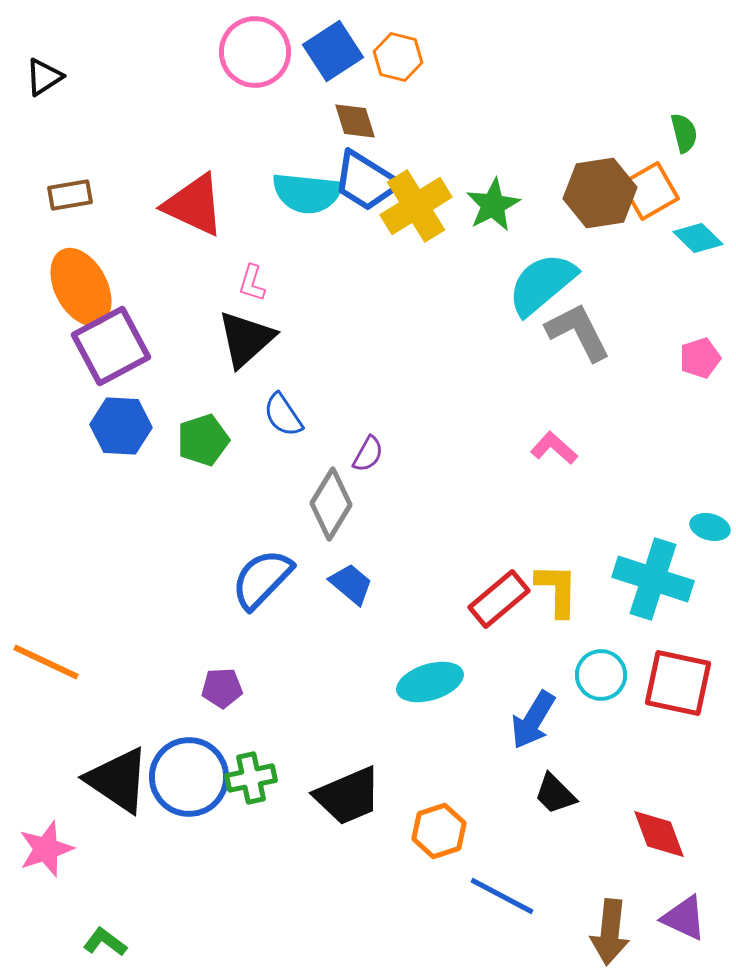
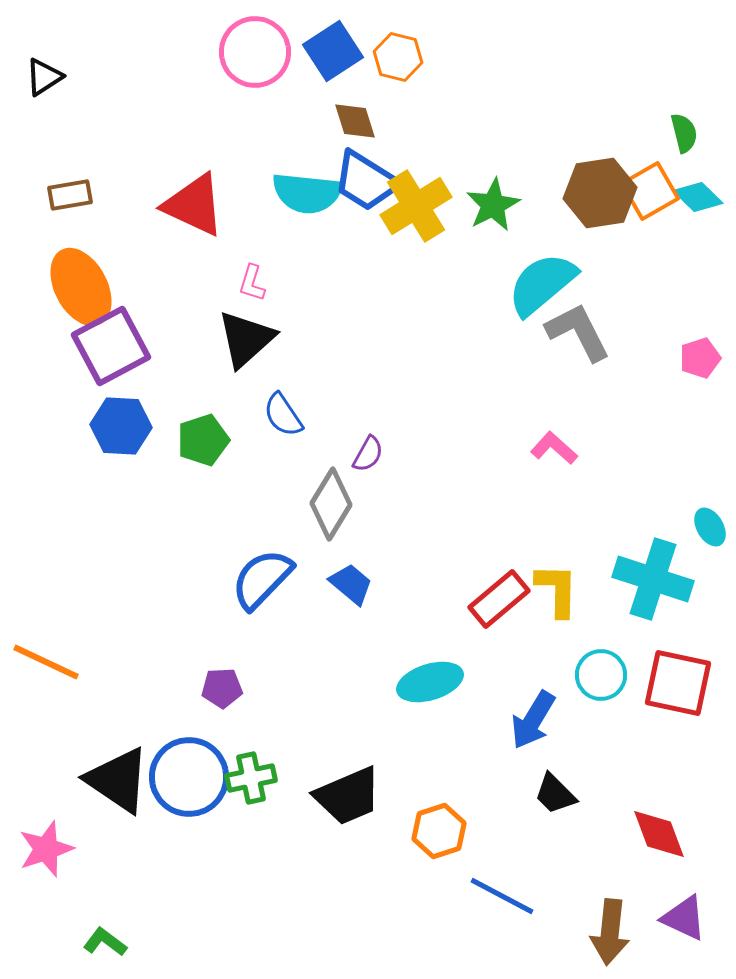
cyan diamond at (698, 238): moved 41 px up
cyan ellipse at (710, 527): rotated 45 degrees clockwise
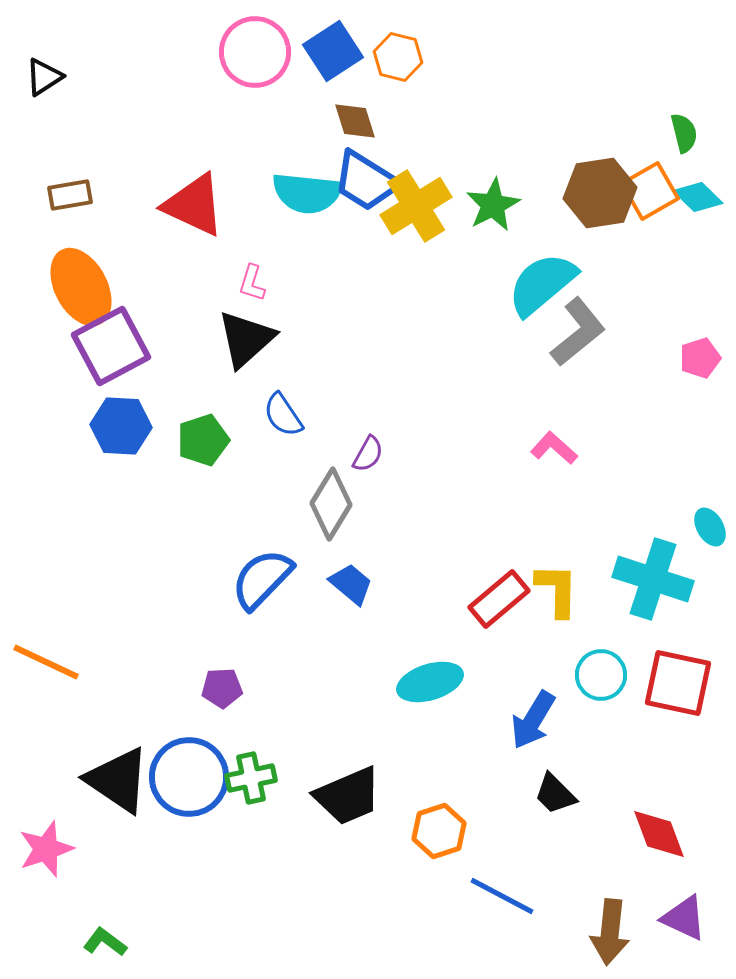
gray L-shape at (578, 332): rotated 78 degrees clockwise
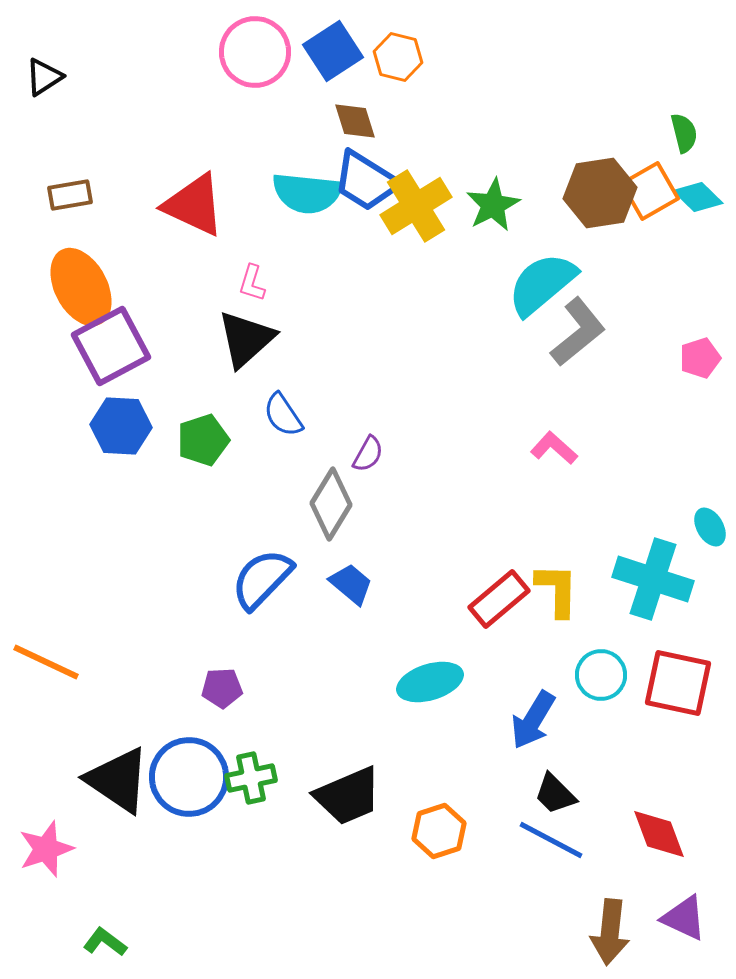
blue line at (502, 896): moved 49 px right, 56 px up
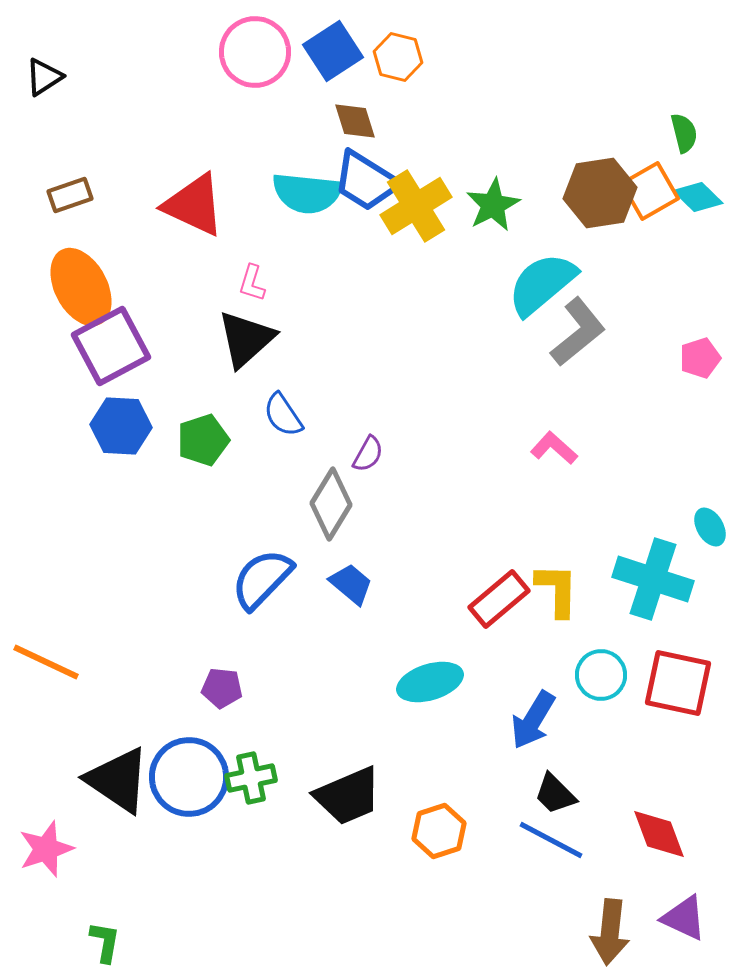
brown rectangle at (70, 195): rotated 9 degrees counterclockwise
purple pentagon at (222, 688): rotated 9 degrees clockwise
green L-shape at (105, 942): rotated 63 degrees clockwise
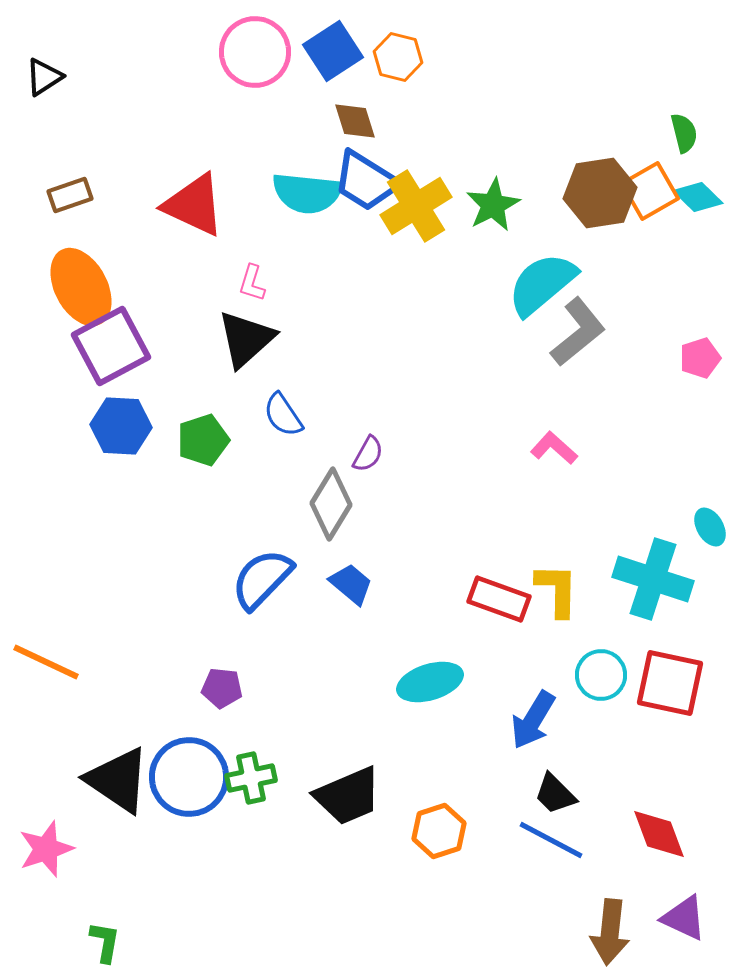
red rectangle at (499, 599): rotated 60 degrees clockwise
red square at (678, 683): moved 8 px left
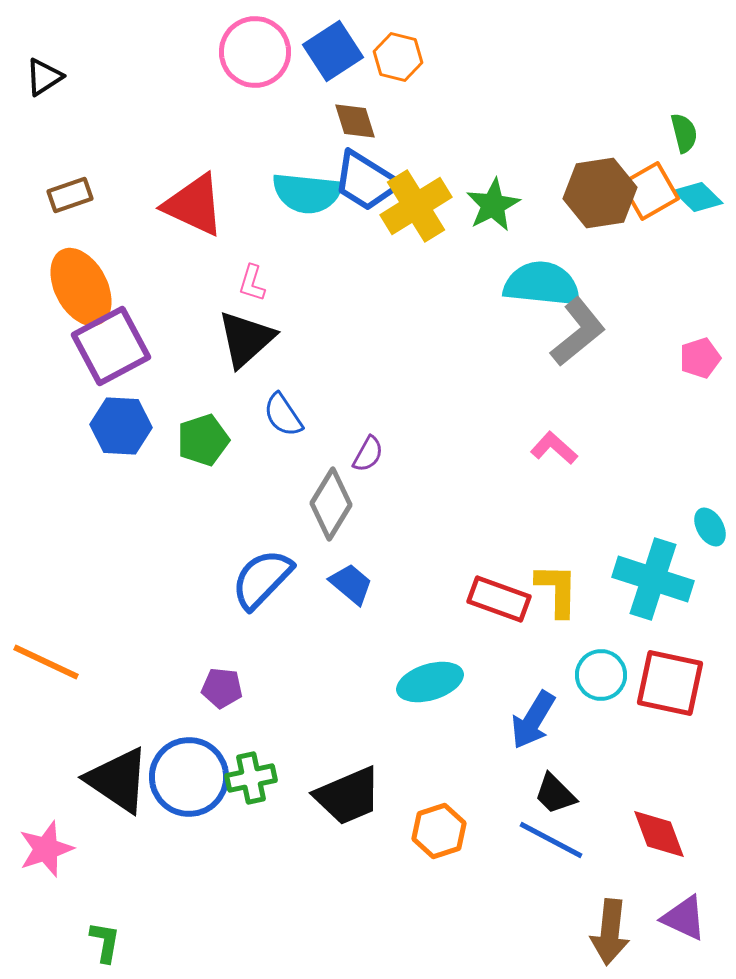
cyan semicircle at (542, 284): rotated 46 degrees clockwise
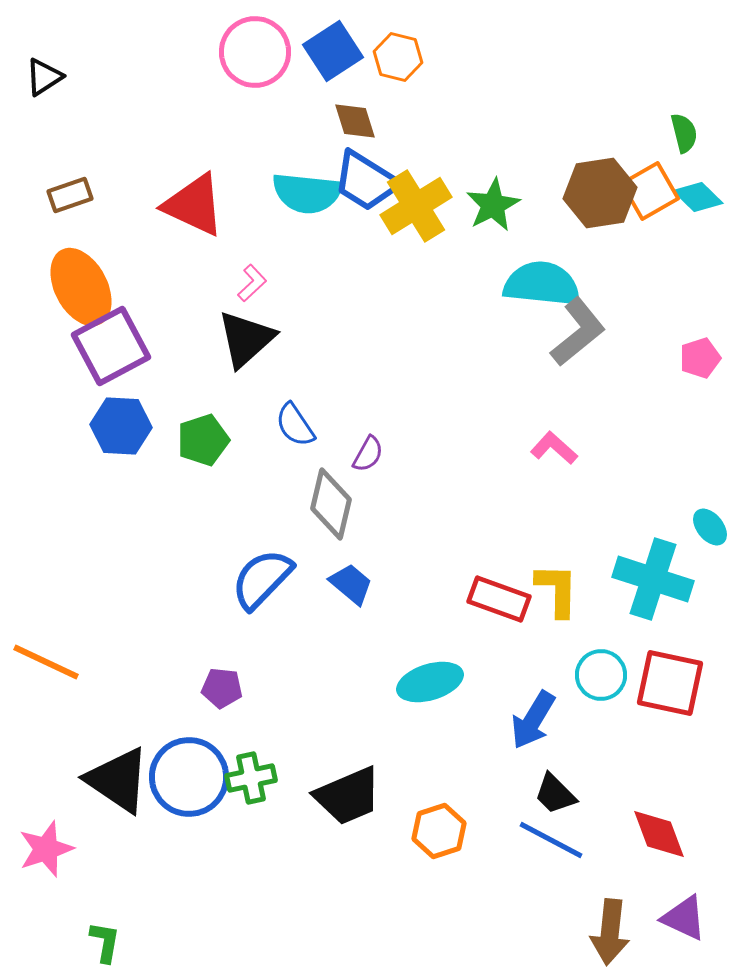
pink L-shape at (252, 283): rotated 150 degrees counterclockwise
blue semicircle at (283, 415): moved 12 px right, 10 px down
gray diamond at (331, 504): rotated 18 degrees counterclockwise
cyan ellipse at (710, 527): rotated 9 degrees counterclockwise
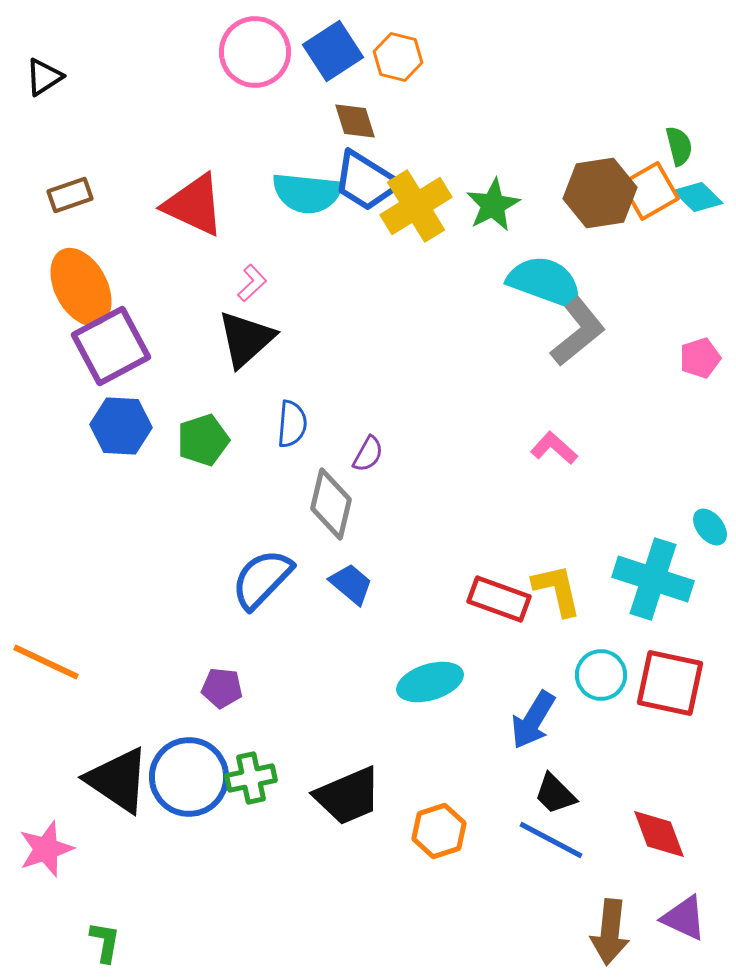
green semicircle at (684, 133): moved 5 px left, 13 px down
cyan semicircle at (542, 284): moved 3 px right, 2 px up; rotated 14 degrees clockwise
blue semicircle at (295, 425): moved 3 px left, 1 px up; rotated 141 degrees counterclockwise
yellow L-shape at (557, 590): rotated 14 degrees counterclockwise
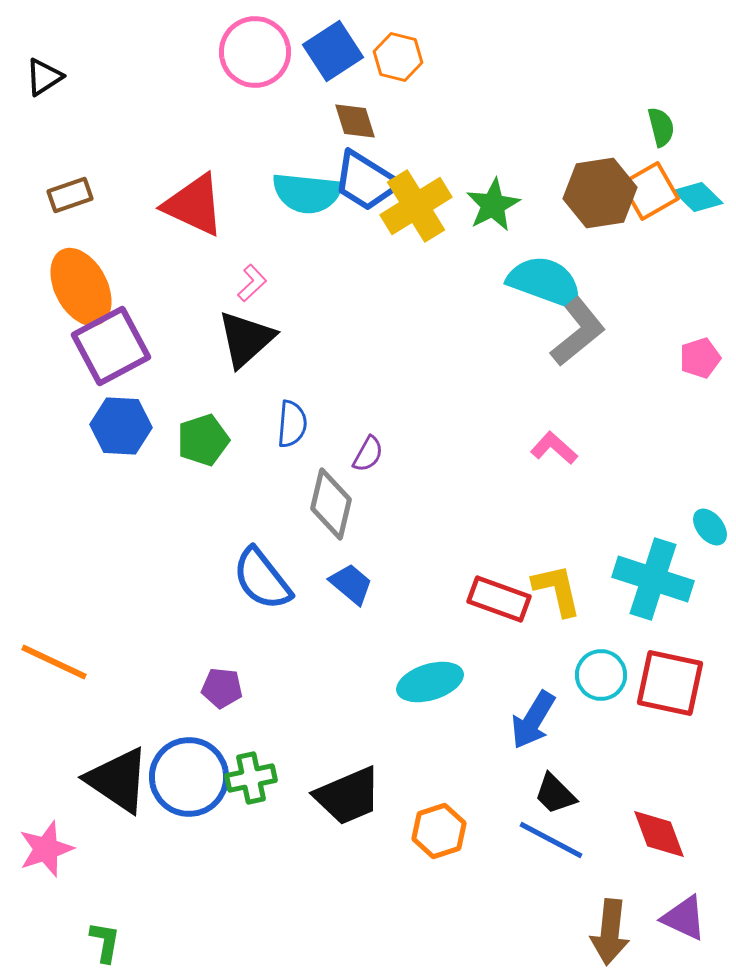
green semicircle at (679, 146): moved 18 px left, 19 px up
blue semicircle at (262, 579): rotated 82 degrees counterclockwise
orange line at (46, 662): moved 8 px right
